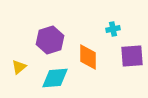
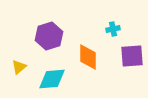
purple hexagon: moved 1 px left, 4 px up
cyan diamond: moved 3 px left, 1 px down
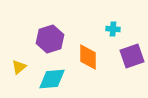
cyan cross: rotated 16 degrees clockwise
purple hexagon: moved 1 px right, 3 px down
purple square: rotated 15 degrees counterclockwise
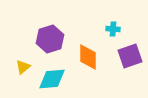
purple square: moved 2 px left
yellow triangle: moved 4 px right
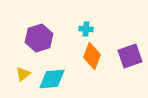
cyan cross: moved 27 px left
purple hexagon: moved 11 px left, 1 px up
orange diamond: moved 4 px right, 1 px up; rotated 20 degrees clockwise
yellow triangle: moved 7 px down
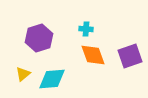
orange diamond: moved 1 px right, 1 px up; rotated 40 degrees counterclockwise
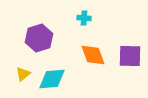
cyan cross: moved 2 px left, 11 px up
purple square: rotated 20 degrees clockwise
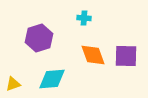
purple square: moved 4 px left
yellow triangle: moved 10 px left, 10 px down; rotated 21 degrees clockwise
